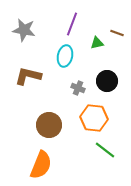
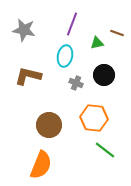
black circle: moved 3 px left, 6 px up
gray cross: moved 2 px left, 5 px up
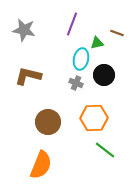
cyan ellipse: moved 16 px right, 3 px down
orange hexagon: rotated 8 degrees counterclockwise
brown circle: moved 1 px left, 3 px up
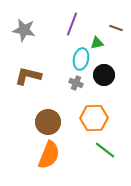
brown line: moved 1 px left, 5 px up
orange semicircle: moved 8 px right, 10 px up
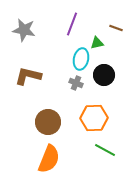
green line: rotated 10 degrees counterclockwise
orange semicircle: moved 4 px down
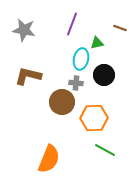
brown line: moved 4 px right
gray cross: rotated 16 degrees counterclockwise
brown circle: moved 14 px right, 20 px up
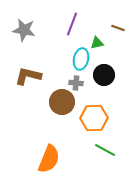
brown line: moved 2 px left
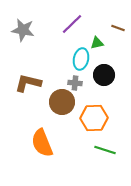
purple line: rotated 25 degrees clockwise
gray star: moved 1 px left
brown L-shape: moved 7 px down
gray cross: moved 1 px left
green line: rotated 10 degrees counterclockwise
orange semicircle: moved 7 px left, 16 px up; rotated 136 degrees clockwise
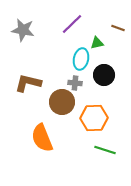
orange semicircle: moved 5 px up
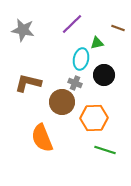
gray cross: rotated 16 degrees clockwise
